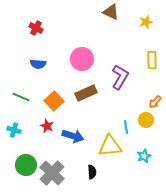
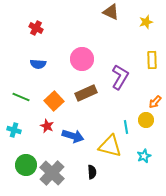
yellow triangle: rotated 20 degrees clockwise
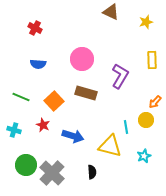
red cross: moved 1 px left
purple L-shape: moved 1 px up
brown rectangle: rotated 40 degrees clockwise
red star: moved 4 px left, 1 px up
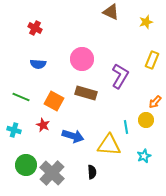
yellow rectangle: rotated 24 degrees clockwise
orange square: rotated 18 degrees counterclockwise
yellow triangle: moved 1 px left, 1 px up; rotated 10 degrees counterclockwise
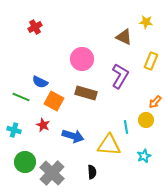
brown triangle: moved 13 px right, 25 px down
yellow star: rotated 24 degrees clockwise
red cross: moved 1 px up; rotated 32 degrees clockwise
yellow rectangle: moved 1 px left, 1 px down
blue semicircle: moved 2 px right, 18 px down; rotated 21 degrees clockwise
green circle: moved 1 px left, 3 px up
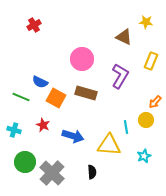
red cross: moved 1 px left, 2 px up
orange square: moved 2 px right, 3 px up
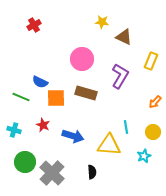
yellow star: moved 44 px left
orange square: rotated 30 degrees counterclockwise
yellow circle: moved 7 px right, 12 px down
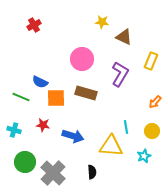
purple L-shape: moved 2 px up
red star: rotated 16 degrees counterclockwise
yellow circle: moved 1 px left, 1 px up
yellow triangle: moved 2 px right, 1 px down
gray cross: moved 1 px right
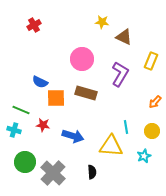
green line: moved 13 px down
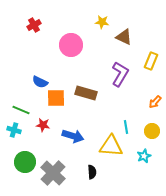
pink circle: moved 11 px left, 14 px up
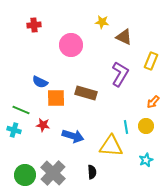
red cross: rotated 24 degrees clockwise
orange arrow: moved 2 px left
yellow circle: moved 6 px left, 5 px up
cyan star: moved 2 px right, 4 px down
green circle: moved 13 px down
